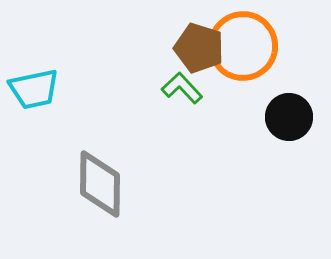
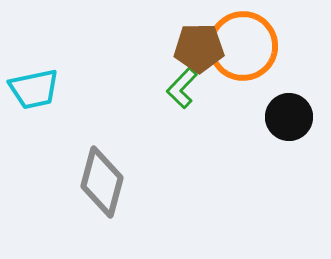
brown pentagon: rotated 18 degrees counterclockwise
green L-shape: rotated 93 degrees counterclockwise
gray diamond: moved 2 px right, 2 px up; rotated 14 degrees clockwise
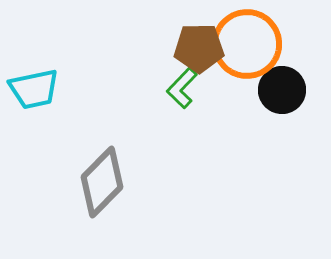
orange circle: moved 4 px right, 2 px up
black circle: moved 7 px left, 27 px up
gray diamond: rotated 30 degrees clockwise
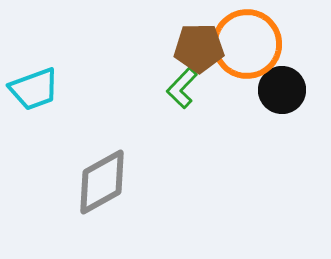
cyan trapezoid: rotated 8 degrees counterclockwise
gray diamond: rotated 16 degrees clockwise
